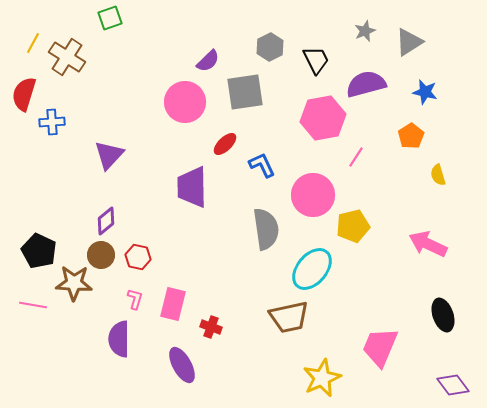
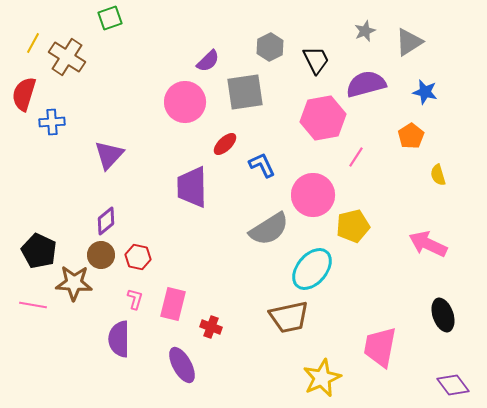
gray semicircle at (266, 229): moved 3 px right; rotated 66 degrees clockwise
pink trapezoid at (380, 347): rotated 12 degrees counterclockwise
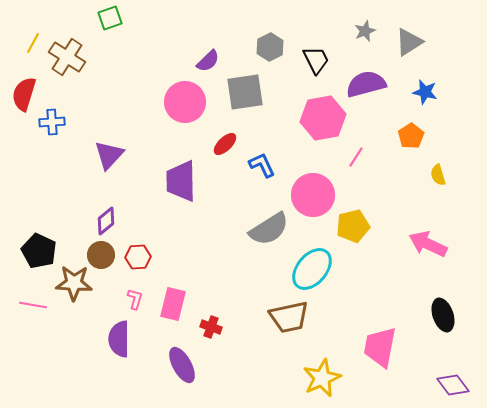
purple trapezoid at (192, 187): moved 11 px left, 6 px up
red hexagon at (138, 257): rotated 15 degrees counterclockwise
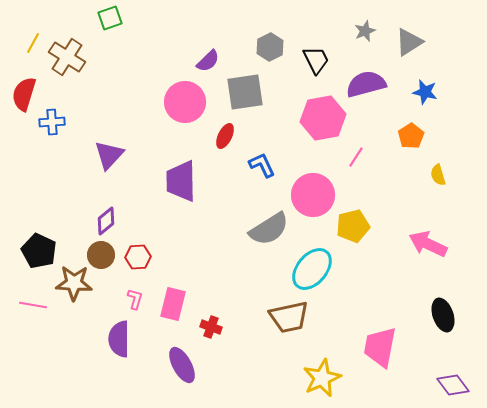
red ellipse at (225, 144): moved 8 px up; rotated 20 degrees counterclockwise
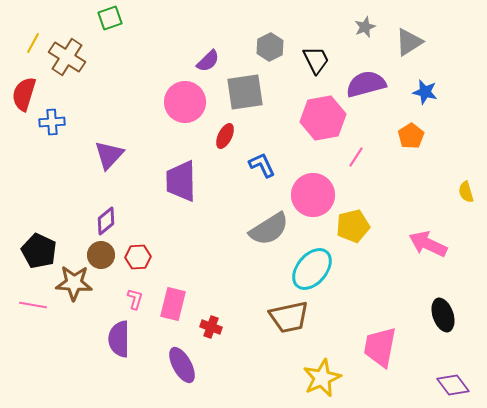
gray star at (365, 31): moved 4 px up
yellow semicircle at (438, 175): moved 28 px right, 17 px down
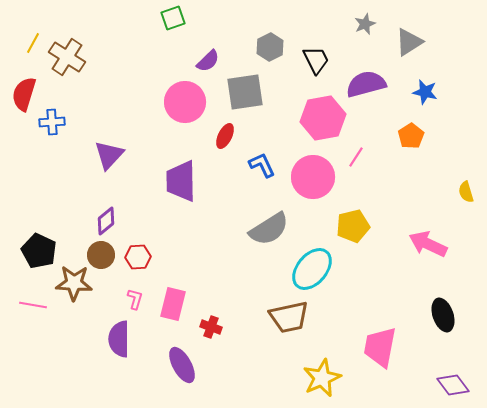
green square at (110, 18): moved 63 px right
gray star at (365, 27): moved 3 px up
pink circle at (313, 195): moved 18 px up
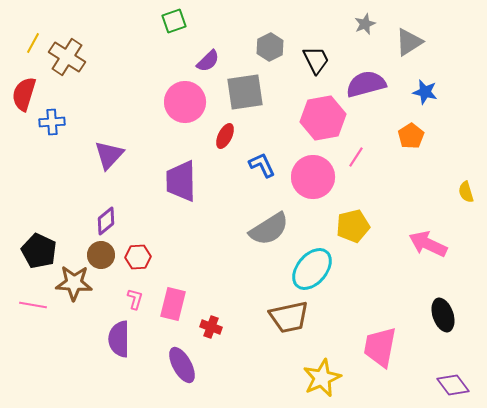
green square at (173, 18): moved 1 px right, 3 px down
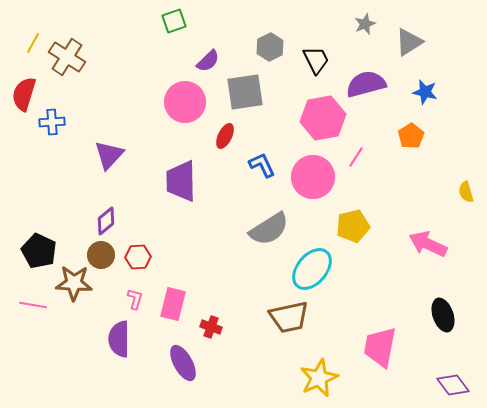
purple ellipse at (182, 365): moved 1 px right, 2 px up
yellow star at (322, 378): moved 3 px left
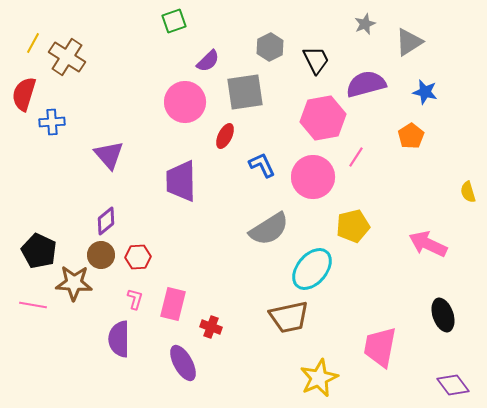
purple triangle at (109, 155): rotated 24 degrees counterclockwise
yellow semicircle at (466, 192): moved 2 px right
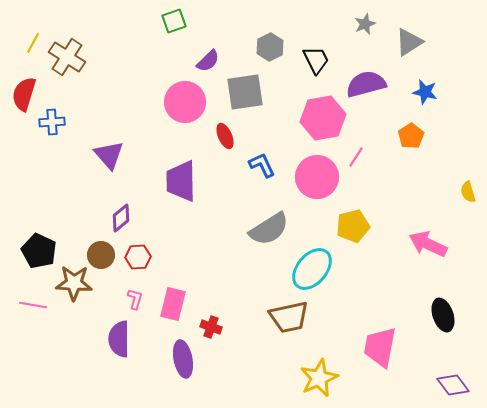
red ellipse at (225, 136): rotated 50 degrees counterclockwise
pink circle at (313, 177): moved 4 px right
purple diamond at (106, 221): moved 15 px right, 3 px up
purple ellipse at (183, 363): moved 4 px up; rotated 18 degrees clockwise
